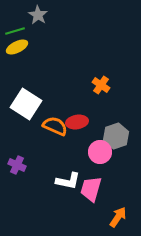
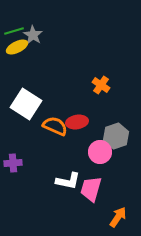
gray star: moved 5 px left, 20 px down
green line: moved 1 px left
purple cross: moved 4 px left, 2 px up; rotated 30 degrees counterclockwise
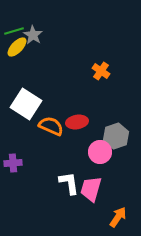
yellow ellipse: rotated 20 degrees counterclockwise
orange cross: moved 14 px up
orange semicircle: moved 4 px left
white L-shape: moved 1 px right, 2 px down; rotated 110 degrees counterclockwise
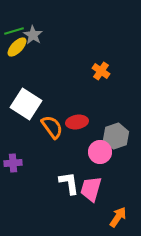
orange semicircle: moved 1 px right, 1 px down; rotated 30 degrees clockwise
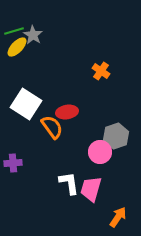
red ellipse: moved 10 px left, 10 px up
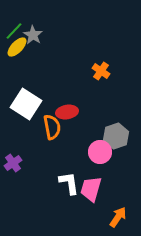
green line: rotated 30 degrees counterclockwise
orange semicircle: rotated 25 degrees clockwise
purple cross: rotated 30 degrees counterclockwise
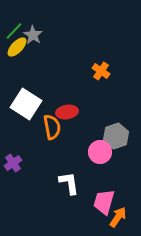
pink trapezoid: moved 13 px right, 13 px down
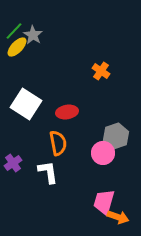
orange semicircle: moved 6 px right, 16 px down
pink circle: moved 3 px right, 1 px down
white L-shape: moved 21 px left, 11 px up
orange arrow: rotated 75 degrees clockwise
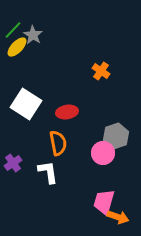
green line: moved 1 px left, 1 px up
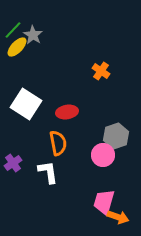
pink circle: moved 2 px down
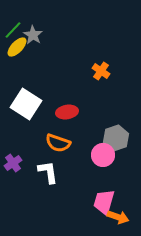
gray hexagon: moved 2 px down
orange semicircle: rotated 120 degrees clockwise
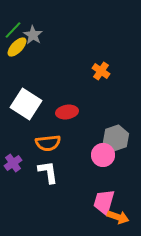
orange semicircle: moved 10 px left; rotated 25 degrees counterclockwise
